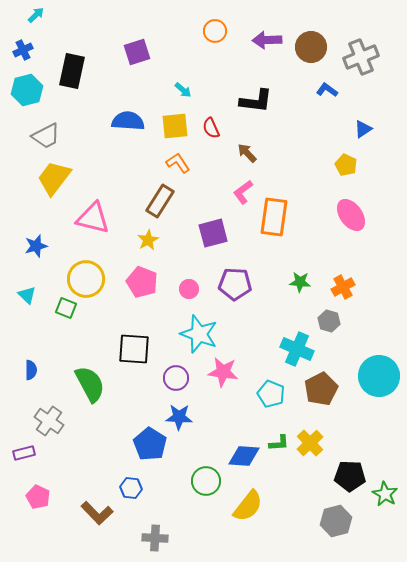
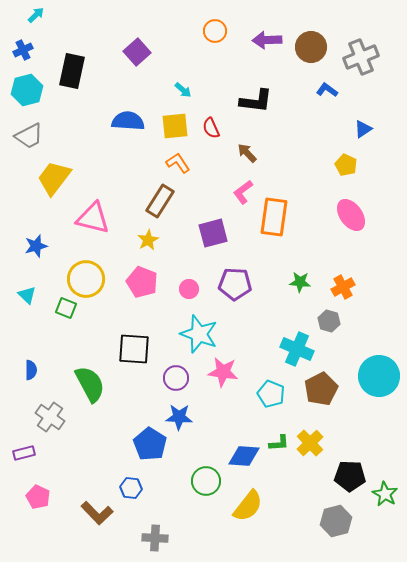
purple square at (137, 52): rotated 24 degrees counterclockwise
gray trapezoid at (46, 136): moved 17 px left
gray cross at (49, 421): moved 1 px right, 4 px up
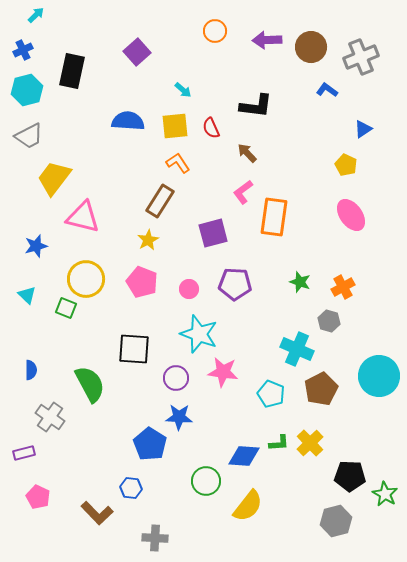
black L-shape at (256, 101): moved 5 px down
pink triangle at (93, 218): moved 10 px left, 1 px up
green star at (300, 282): rotated 15 degrees clockwise
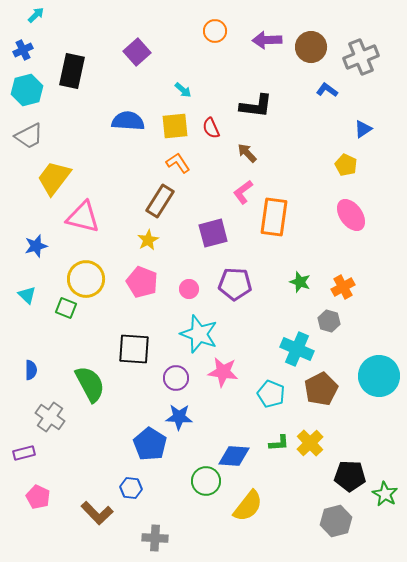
blue diamond at (244, 456): moved 10 px left
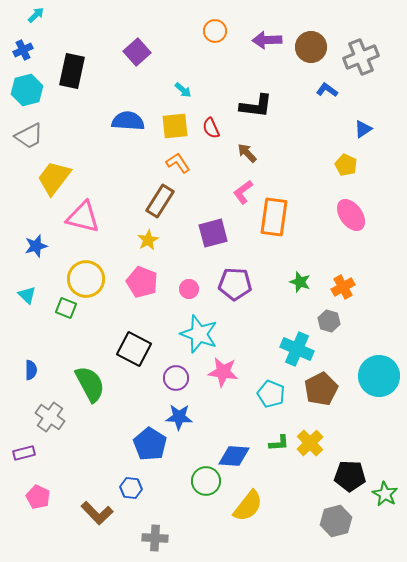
black square at (134, 349): rotated 24 degrees clockwise
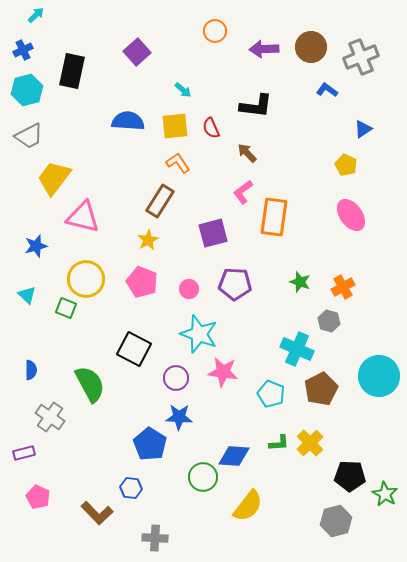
purple arrow at (267, 40): moved 3 px left, 9 px down
green circle at (206, 481): moved 3 px left, 4 px up
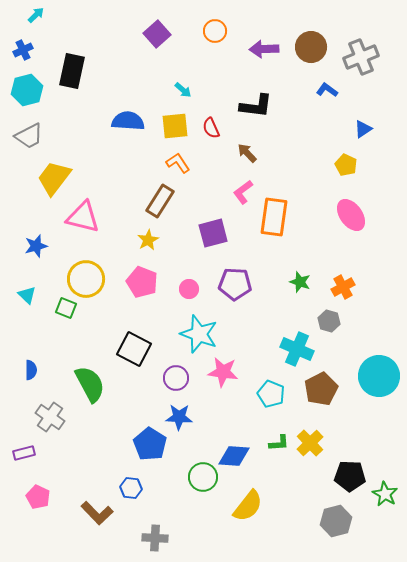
purple square at (137, 52): moved 20 px right, 18 px up
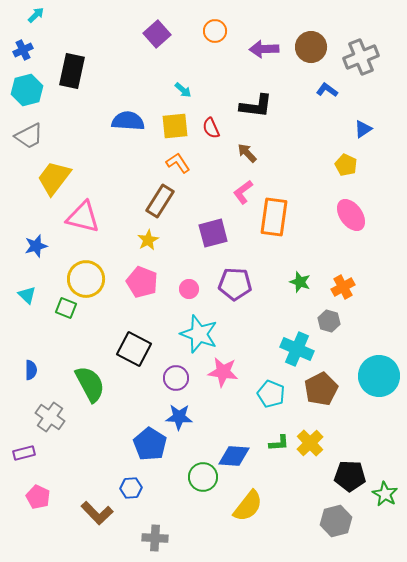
blue hexagon at (131, 488): rotated 10 degrees counterclockwise
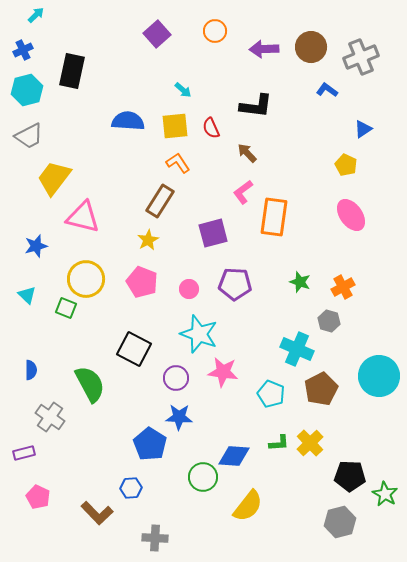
gray hexagon at (336, 521): moved 4 px right, 1 px down
